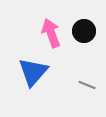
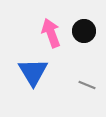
blue triangle: rotated 12 degrees counterclockwise
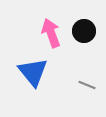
blue triangle: rotated 8 degrees counterclockwise
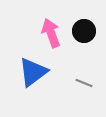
blue triangle: rotated 32 degrees clockwise
gray line: moved 3 px left, 2 px up
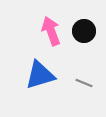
pink arrow: moved 2 px up
blue triangle: moved 7 px right, 3 px down; rotated 20 degrees clockwise
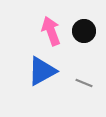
blue triangle: moved 2 px right, 4 px up; rotated 12 degrees counterclockwise
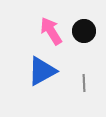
pink arrow: rotated 12 degrees counterclockwise
gray line: rotated 66 degrees clockwise
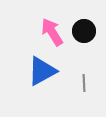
pink arrow: moved 1 px right, 1 px down
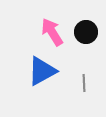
black circle: moved 2 px right, 1 px down
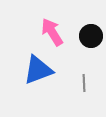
black circle: moved 5 px right, 4 px down
blue triangle: moved 4 px left, 1 px up; rotated 8 degrees clockwise
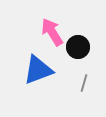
black circle: moved 13 px left, 11 px down
gray line: rotated 18 degrees clockwise
